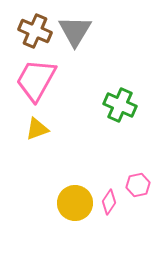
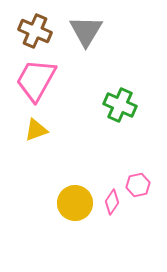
gray triangle: moved 11 px right
yellow triangle: moved 1 px left, 1 px down
pink diamond: moved 3 px right
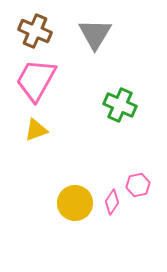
gray triangle: moved 9 px right, 3 px down
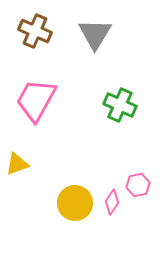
pink trapezoid: moved 20 px down
yellow triangle: moved 19 px left, 34 px down
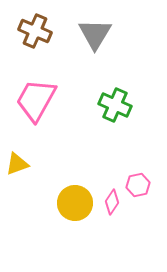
green cross: moved 5 px left
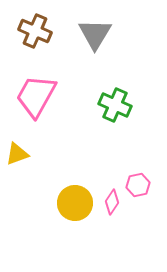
pink trapezoid: moved 4 px up
yellow triangle: moved 10 px up
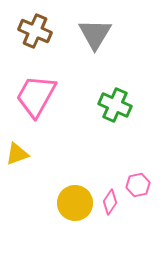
pink diamond: moved 2 px left
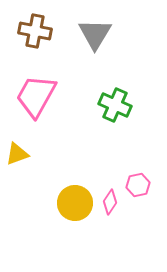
brown cross: rotated 12 degrees counterclockwise
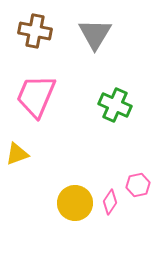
pink trapezoid: rotated 6 degrees counterclockwise
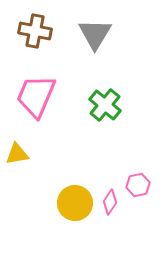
green cross: moved 10 px left; rotated 16 degrees clockwise
yellow triangle: rotated 10 degrees clockwise
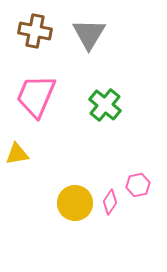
gray triangle: moved 6 px left
